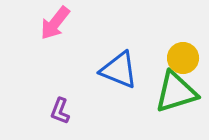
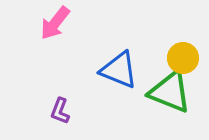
green triangle: moved 6 px left; rotated 39 degrees clockwise
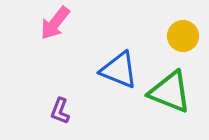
yellow circle: moved 22 px up
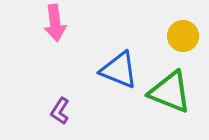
pink arrow: rotated 45 degrees counterclockwise
purple L-shape: rotated 12 degrees clockwise
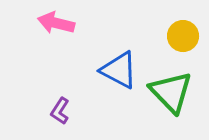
pink arrow: moved 1 px right; rotated 111 degrees clockwise
blue triangle: rotated 6 degrees clockwise
green triangle: moved 1 px right; rotated 24 degrees clockwise
